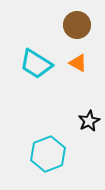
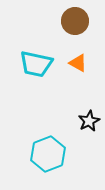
brown circle: moved 2 px left, 4 px up
cyan trapezoid: rotated 20 degrees counterclockwise
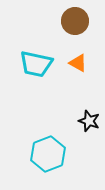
black star: rotated 25 degrees counterclockwise
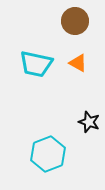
black star: moved 1 px down
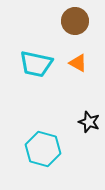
cyan hexagon: moved 5 px left, 5 px up; rotated 24 degrees counterclockwise
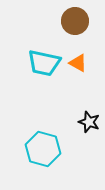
cyan trapezoid: moved 8 px right, 1 px up
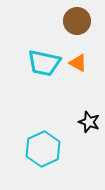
brown circle: moved 2 px right
cyan hexagon: rotated 20 degrees clockwise
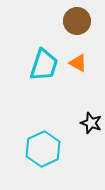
cyan trapezoid: moved 2 px down; rotated 84 degrees counterclockwise
black star: moved 2 px right, 1 px down
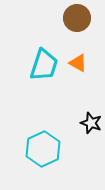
brown circle: moved 3 px up
